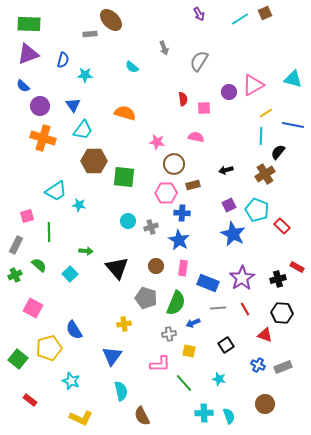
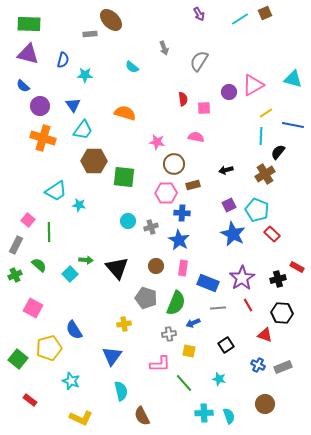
purple triangle at (28, 54): rotated 35 degrees clockwise
pink square at (27, 216): moved 1 px right, 4 px down; rotated 32 degrees counterclockwise
red rectangle at (282, 226): moved 10 px left, 8 px down
green arrow at (86, 251): moved 9 px down
red line at (245, 309): moved 3 px right, 4 px up
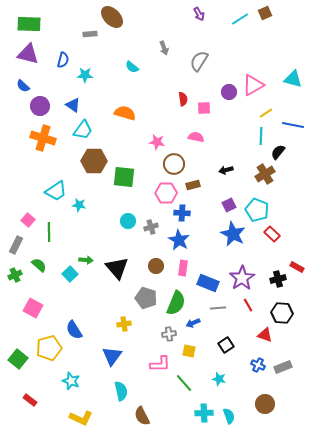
brown ellipse at (111, 20): moved 1 px right, 3 px up
blue triangle at (73, 105): rotated 21 degrees counterclockwise
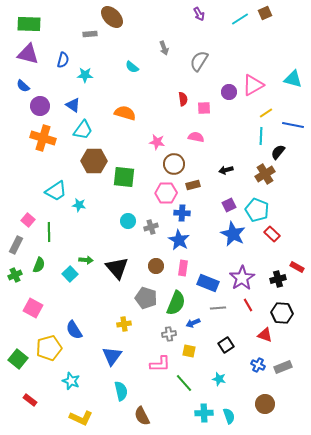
green semicircle at (39, 265): rotated 70 degrees clockwise
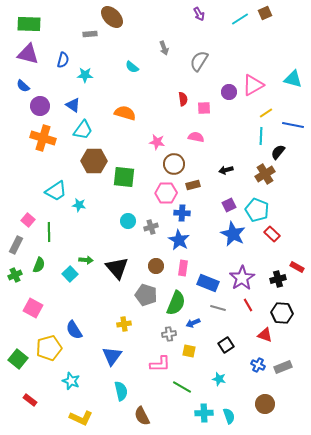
gray pentagon at (146, 298): moved 3 px up
gray line at (218, 308): rotated 21 degrees clockwise
green line at (184, 383): moved 2 px left, 4 px down; rotated 18 degrees counterclockwise
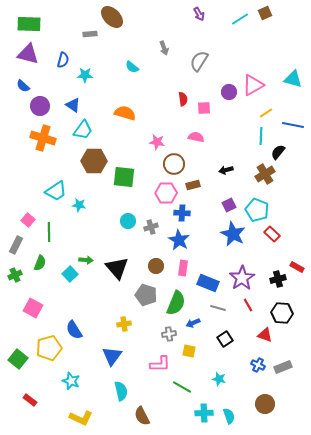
green semicircle at (39, 265): moved 1 px right, 2 px up
black square at (226, 345): moved 1 px left, 6 px up
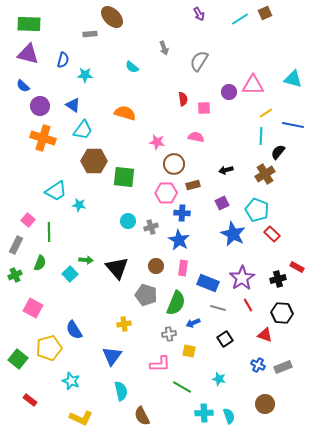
pink triangle at (253, 85): rotated 30 degrees clockwise
purple square at (229, 205): moved 7 px left, 2 px up
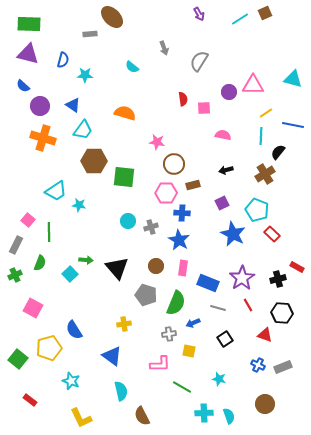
pink semicircle at (196, 137): moved 27 px right, 2 px up
blue triangle at (112, 356): rotated 30 degrees counterclockwise
yellow L-shape at (81, 418): rotated 40 degrees clockwise
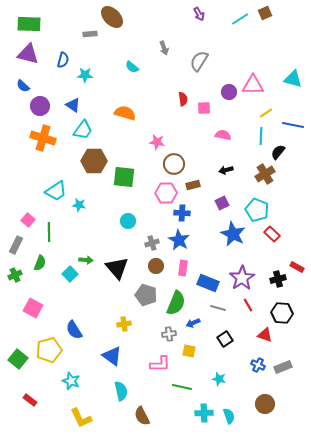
gray cross at (151, 227): moved 1 px right, 16 px down
yellow pentagon at (49, 348): moved 2 px down
green line at (182, 387): rotated 18 degrees counterclockwise
